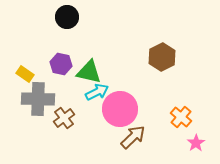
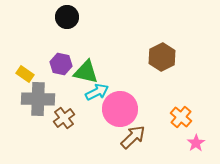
green triangle: moved 3 px left
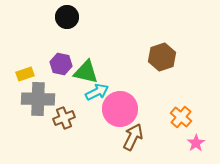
brown hexagon: rotated 8 degrees clockwise
yellow rectangle: rotated 54 degrees counterclockwise
brown cross: rotated 15 degrees clockwise
brown arrow: rotated 20 degrees counterclockwise
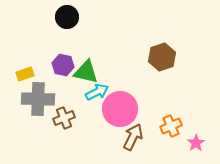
purple hexagon: moved 2 px right, 1 px down
orange cross: moved 10 px left, 9 px down; rotated 25 degrees clockwise
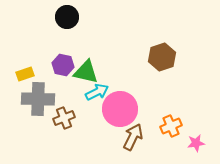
pink star: rotated 24 degrees clockwise
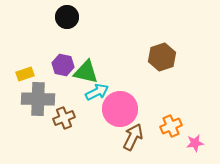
pink star: moved 1 px left
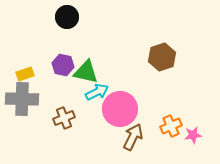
gray cross: moved 16 px left
pink star: moved 2 px left, 8 px up
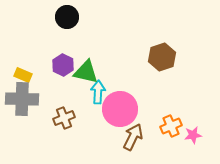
purple hexagon: rotated 15 degrees clockwise
yellow rectangle: moved 2 px left, 1 px down; rotated 42 degrees clockwise
cyan arrow: moved 1 px right; rotated 60 degrees counterclockwise
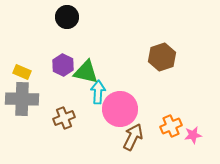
yellow rectangle: moved 1 px left, 3 px up
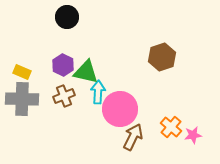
brown cross: moved 22 px up
orange cross: moved 1 px down; rotated 25 degrees counterclockwise
